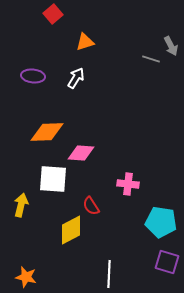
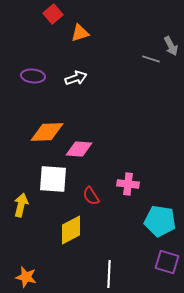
orange triangle: moved 5 px left, 9 px up
white arrow: rotated 40 degrees clockwise
pink diamond: moved 2 px left, 4 px up
red semicircle: moved 10 px up
cyan pentagon: moved 1 px left, 1 px up
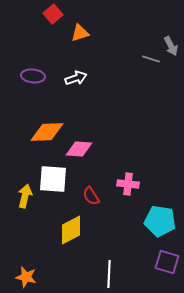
yellow arrow: moved 4 px right, 9 px up
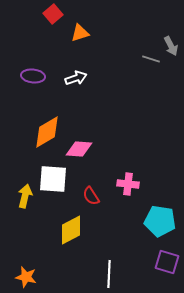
orange diamond: rotated 28 degrees counterclockwise
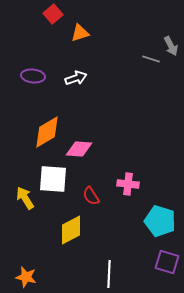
yellow arrow: moved 2 px down; rotated 45 degrees counterclockwise
cyan pentagon: rotated 8 degrees clockwise
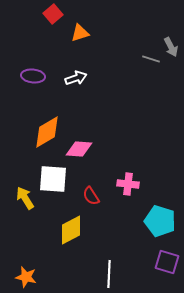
gray arrow: moved 1 px down
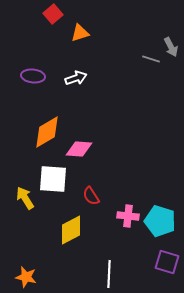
pink cross: moved 32 px down
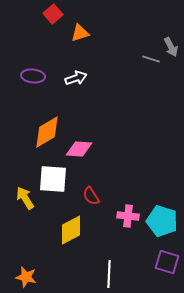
cyan pentagon: moved 2 px right
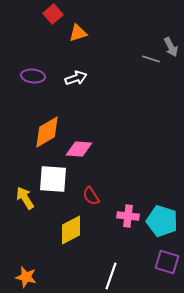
orange triangle: moved 2 px left
white line: moved 2 px right, 2 px down; rotated 16 degrees clockwise
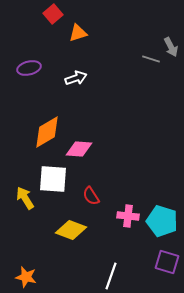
purple ellipse: moved 4 px left, 8 px up; rotated 20 degrees counterclockwise
yellow diamond: rotated 48 degrees clockwise
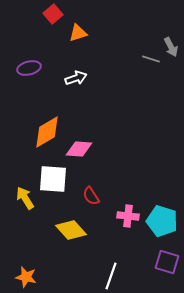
yellow diamond: rotated 28 degrees clockwise
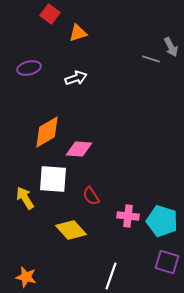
red square: moved 3 px left; rotated 12 degrees counterclockwise
